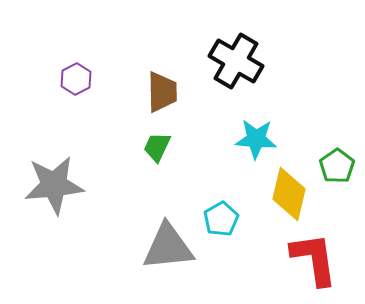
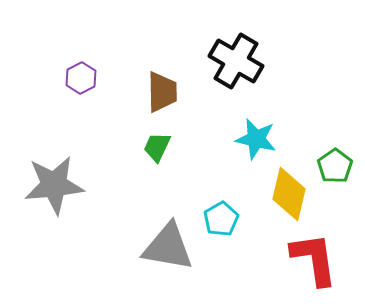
purple hexagon: moved 5 px right, 1 px up
cyan star: rotated 9 degrees clockwise
green pentagon: moved 2 px left
gray triangle: rotated 16 degrees clockwise
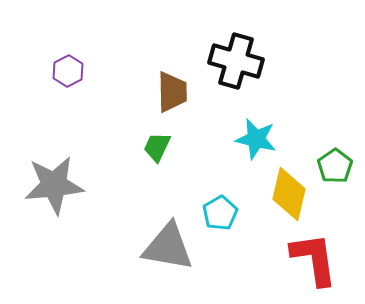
black cross: rotated 14 degrees counterclockwise
purple hexagon: moved 13 px left, 7 px up
brown trapezoid: moved 10 px right
cyan pentagon: moved 1 px left, 6 px up
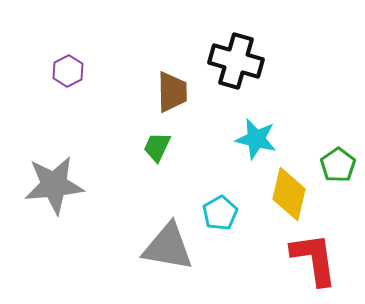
green pentagon: moved 3 px right, 1 px up
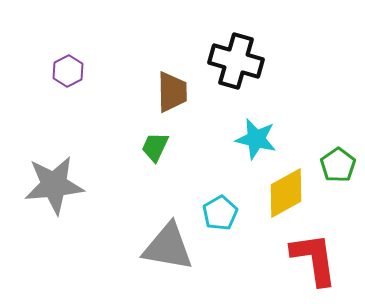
green trapezoid: moved 2 px left
yellow diamond: moved 3 px left, 1 px up; rotated 48 degrees clockwise
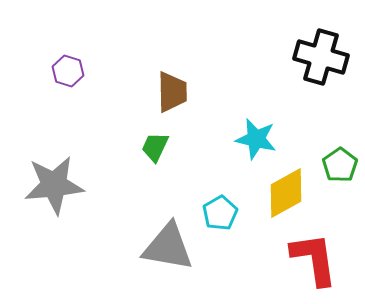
black cross: moved 85 px right, 4 px up
purple hexagon: rotated 16 degrees counterclockwise
green pentagon: moved 2 px right
